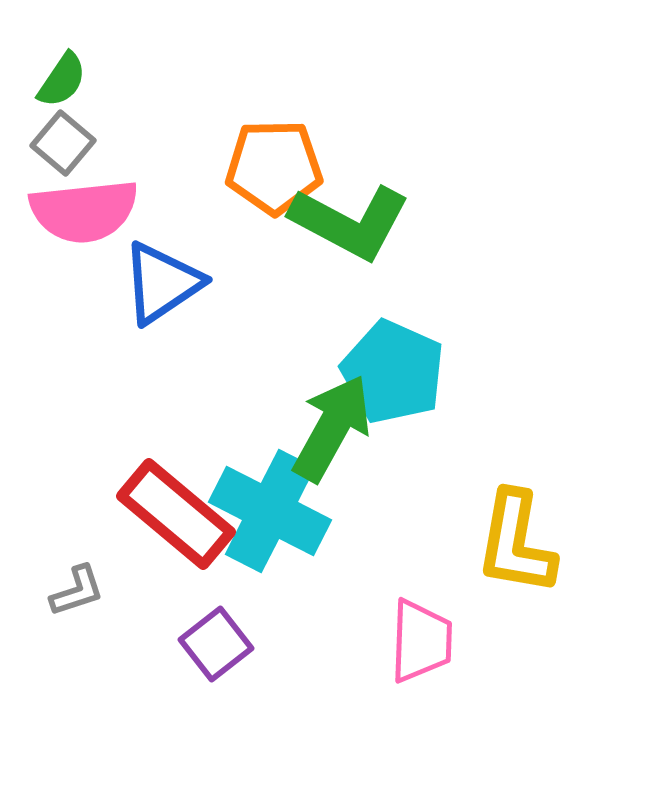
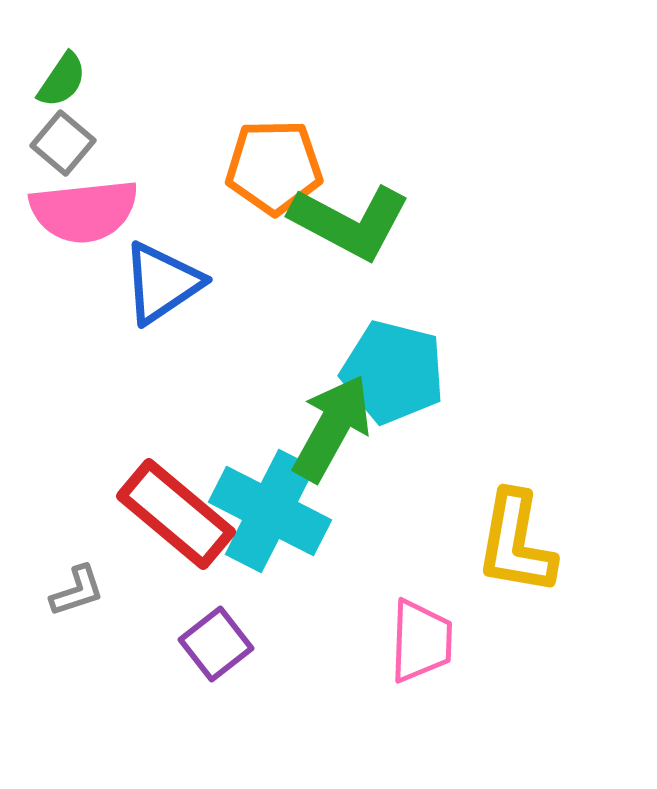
cyan pentagon: rotated 10 degrees counterclockwise
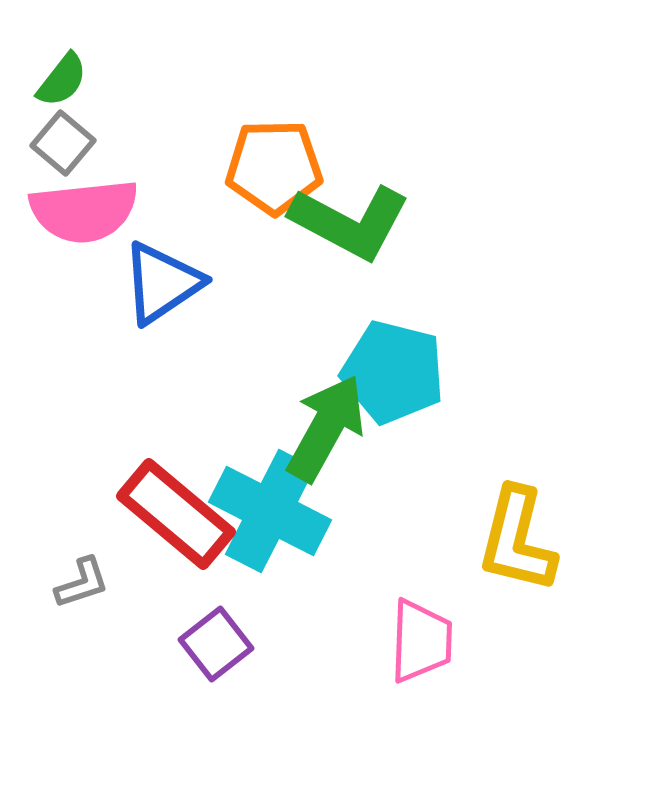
green semicircle: rotated 4 degrees clockwise
green arrow: moved 6 px left
yellow L-shape: moved 1 px right, 3 px up; rotated 4 degrees clockwise
gray L-shape: moved 5 px right, 8 px up
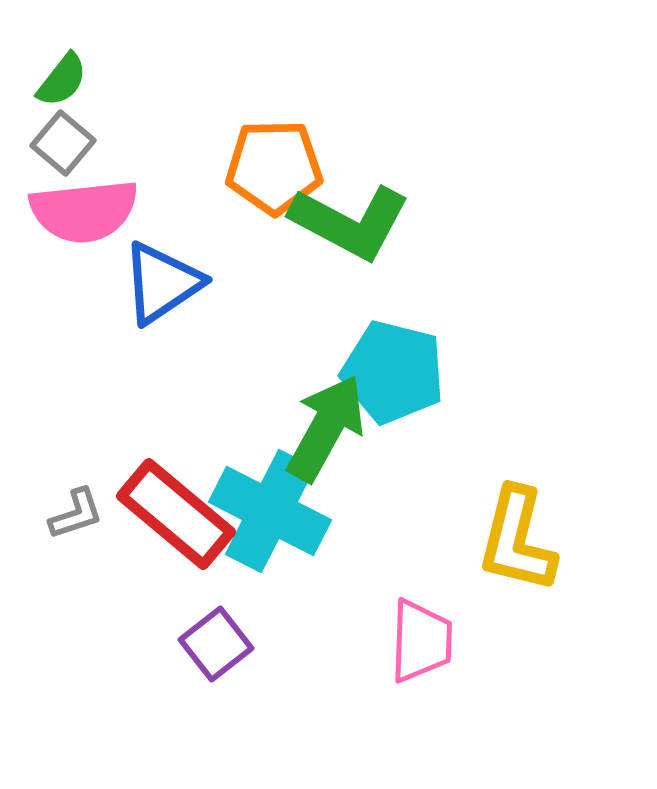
gray L-shape: moved 6 px left, 69 px up
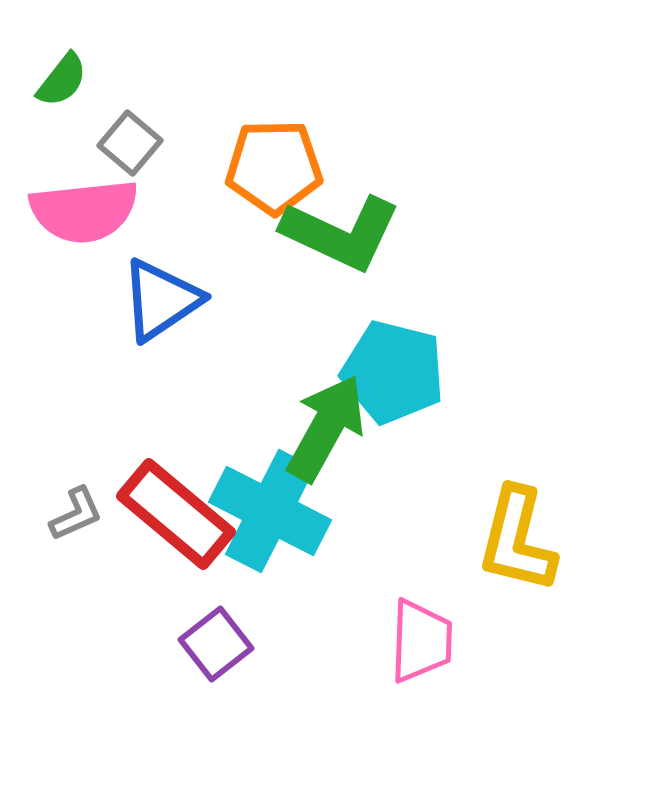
gray square: moved 67 px right
green L-shape: moved 9 px left, 11 px down; rotated 3 degrees counterclockwise
blue triangle: moved 1 px left, 17 px down
gray L-shape: rotated 6 degrees counterclockwise
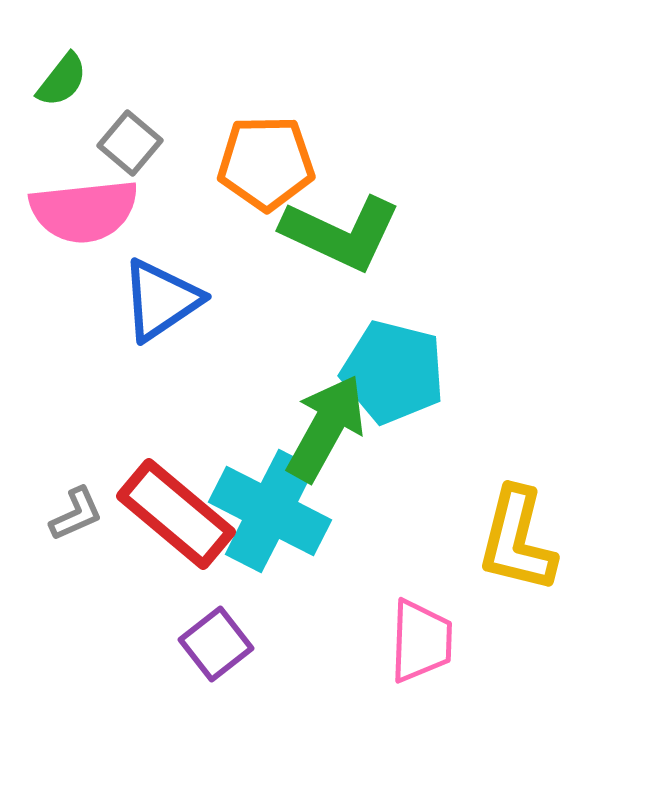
orange pentagon: moved 8 px left, 4 px up
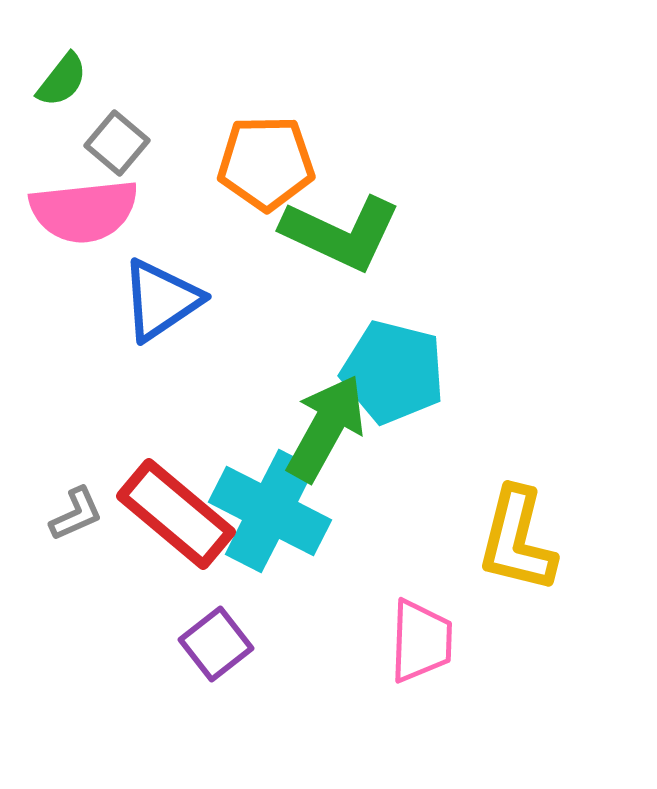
gray square: moved 13 px left
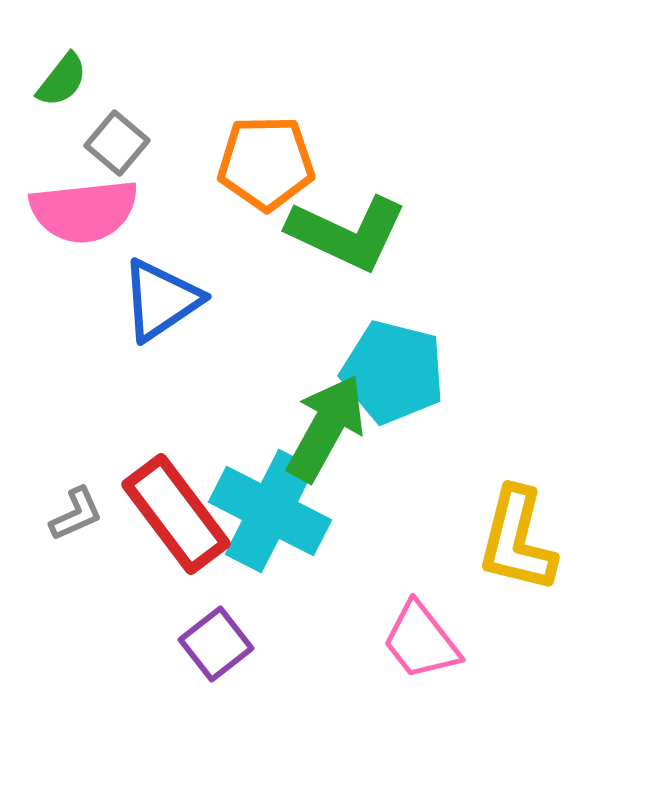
green L-shape: moved 6 px right
red rectangle: rotated 13 degrees clockwise
pink trapezoid: rotated 140 degrees clockwise
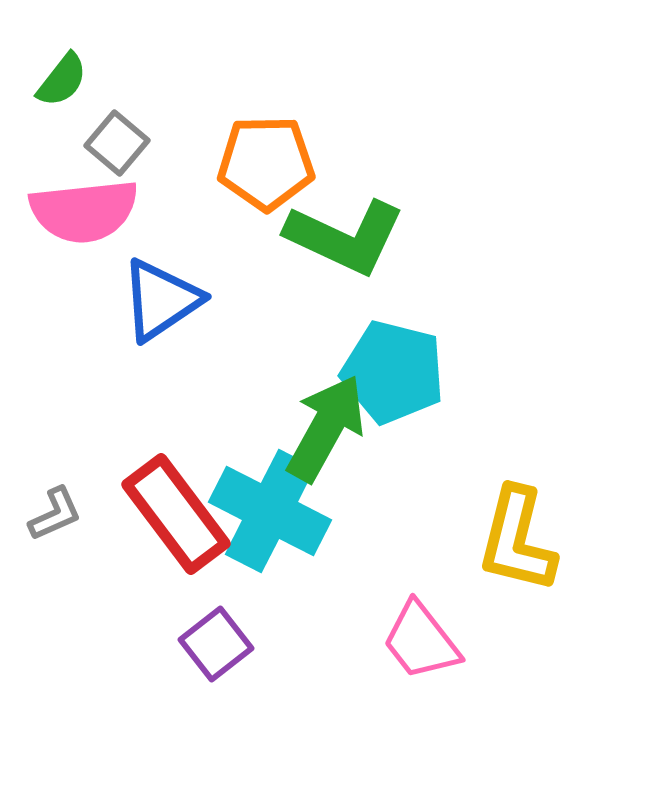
green L-shape: moved 2 px left, 4 px down
gray L-shape: moved 21 px left
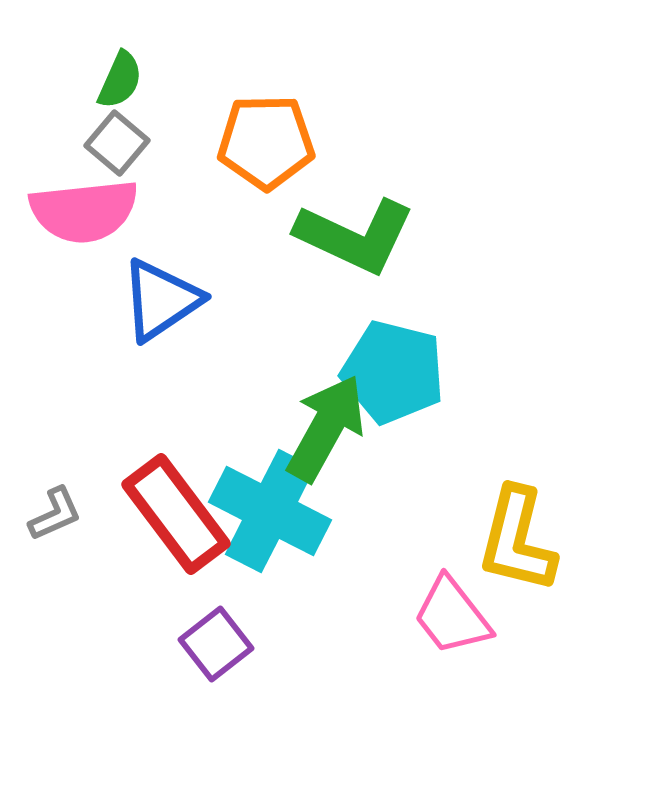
green semicircle: moved 58 px right; rotated 14 degrees counterclockwise
orange pentagon: moved 21 px up
green L-shape: moved 10 px right, 1 px up
pink trapezoid: moved 31 px right, 25 px up
